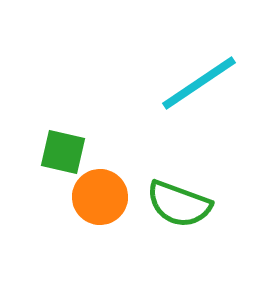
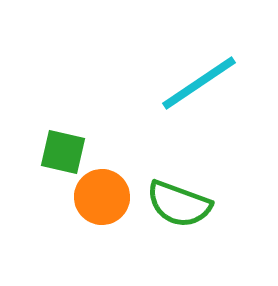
orange circle: moved 2 px right
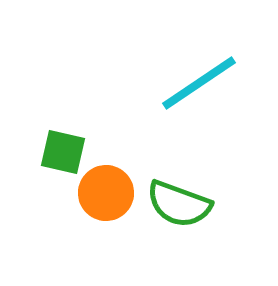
orange circle: moved 4 px right, 4 px up
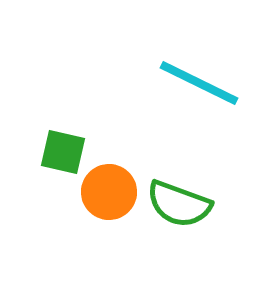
cyan line: rotated 60 degrees clockwise
orange circle: moved 3 px right, 1 px up
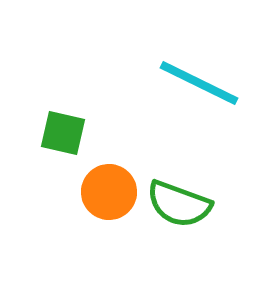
green square: moved 19 px up
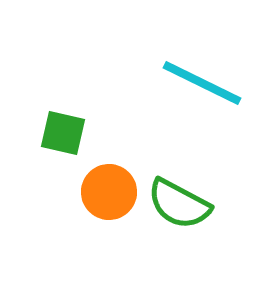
cyan line: moved 3 px right
green semicircle: rotated 8 degrees clockwise
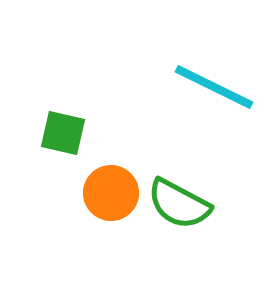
cyan line: moved 12 px right, 4 px down
orange circle: moved 2 px right, 1 px down
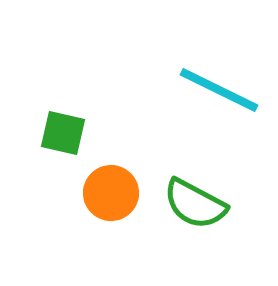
cyan line: moved 5 px right, 3 px down
green semicircle: moved 16 px right
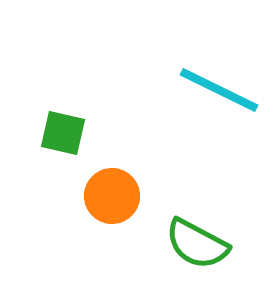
orange circle: moved 1 px right, 3 px down
green semicircle: moved 2 px right, 40 px down
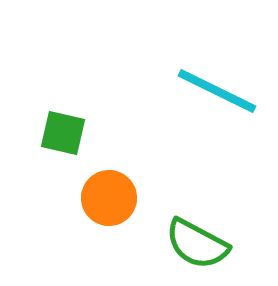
cyan line: moved 2 px left, 1 px down
orange circle: moved 3 px left, 2 px down
